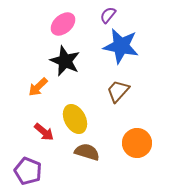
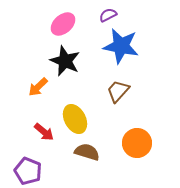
purple semicircle: rotated 24 degrees clockwise
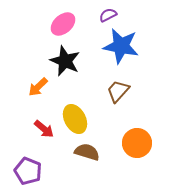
red arrow: moved 3 px up
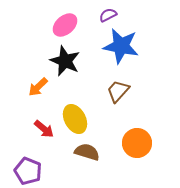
pink ellipse: moved 2 px right, 1 px down
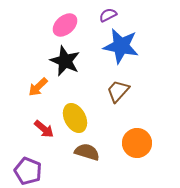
yellow ellipse: moved 1 px up
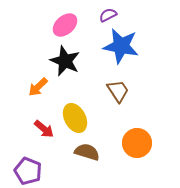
brown trapezoid: rotated 105 degrees clockwise
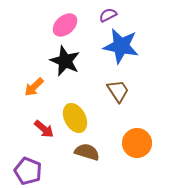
orange arrow: moved 4 px left
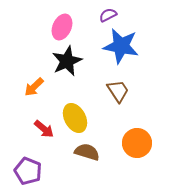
pink ellipse: moved 3 px left, 2 px down; rotated 25 degrees counterclockwise
black star: moved 2 px right; rotated 24 degrees clockwise
